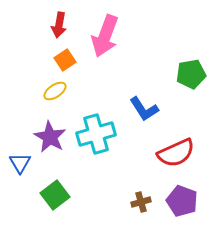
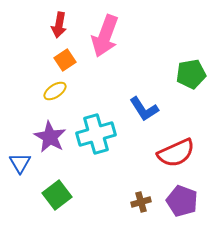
green square: moved 2 px right
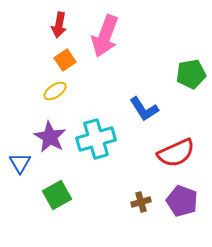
cyan cross: moved 5 px down
green square: rotated 8 degrees clockwise
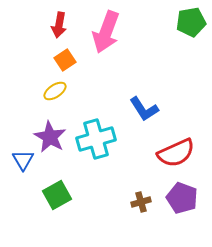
pink arrow: moved 1 px right, 4 px up
green pentagon: moved 52 px up
blue triangle: moved 3 px right, 3 px up
purple pentagon: moved 3 px up
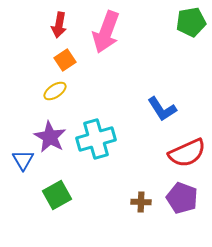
blue L-shape: moved 18 px right
red semicircle: moved 11 px right
brown cross: rotated 18 degrees clockwise
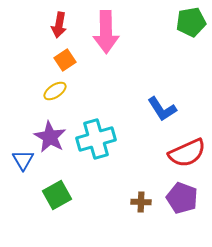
pink arrow: rotated 21 degrees counterclockwise
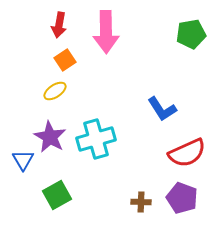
green pentagon: moved 12 px down
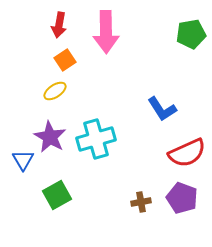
brown cross: rotated 12 degrees counterclockwise
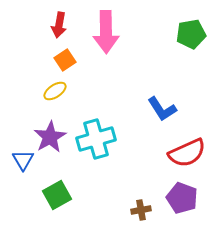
purple star: rotated 12 degrees clockwise
brown cross: moved 8 px down
